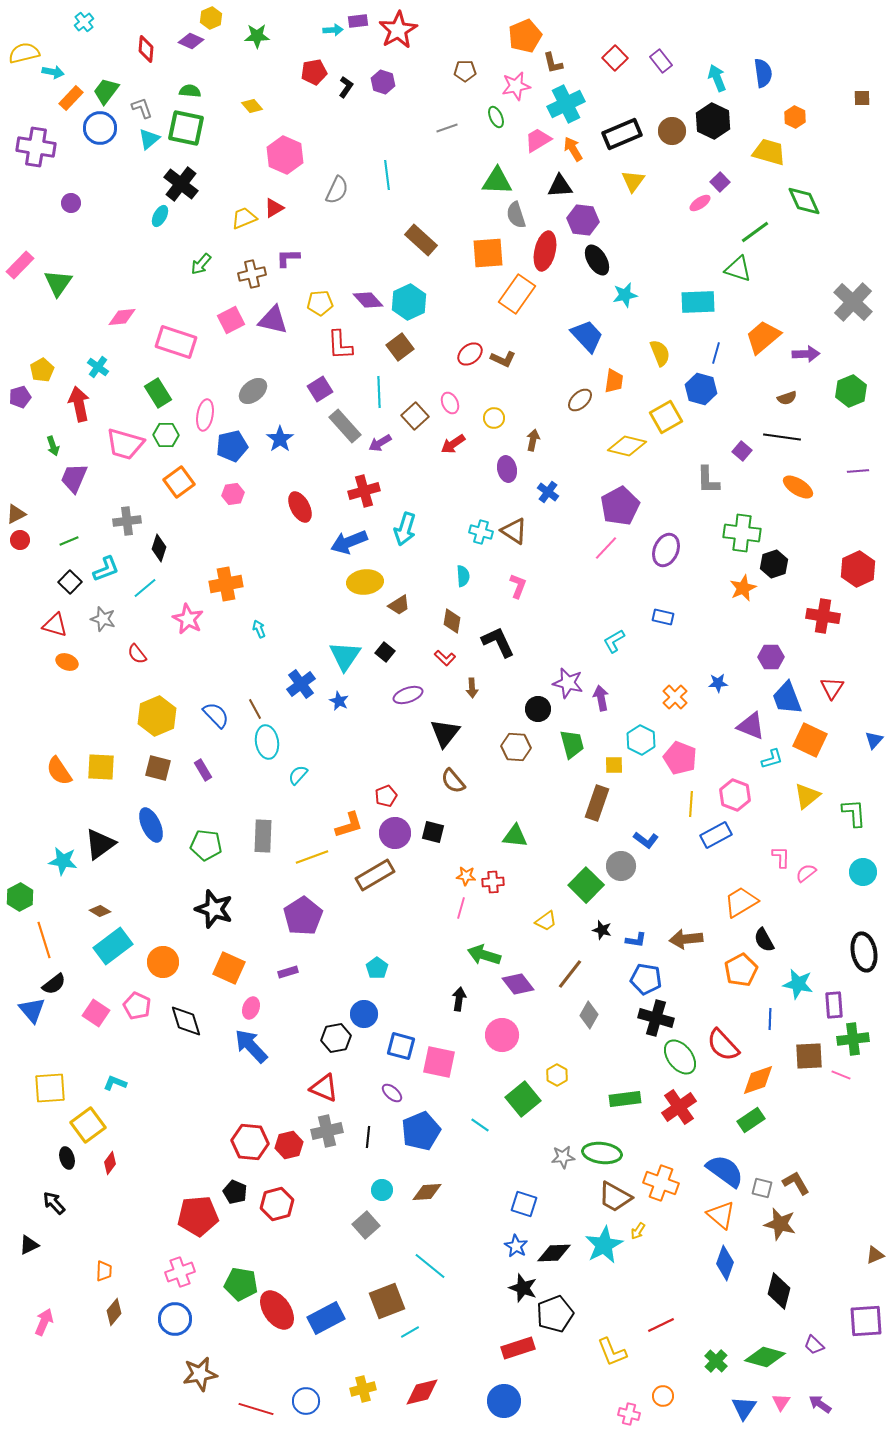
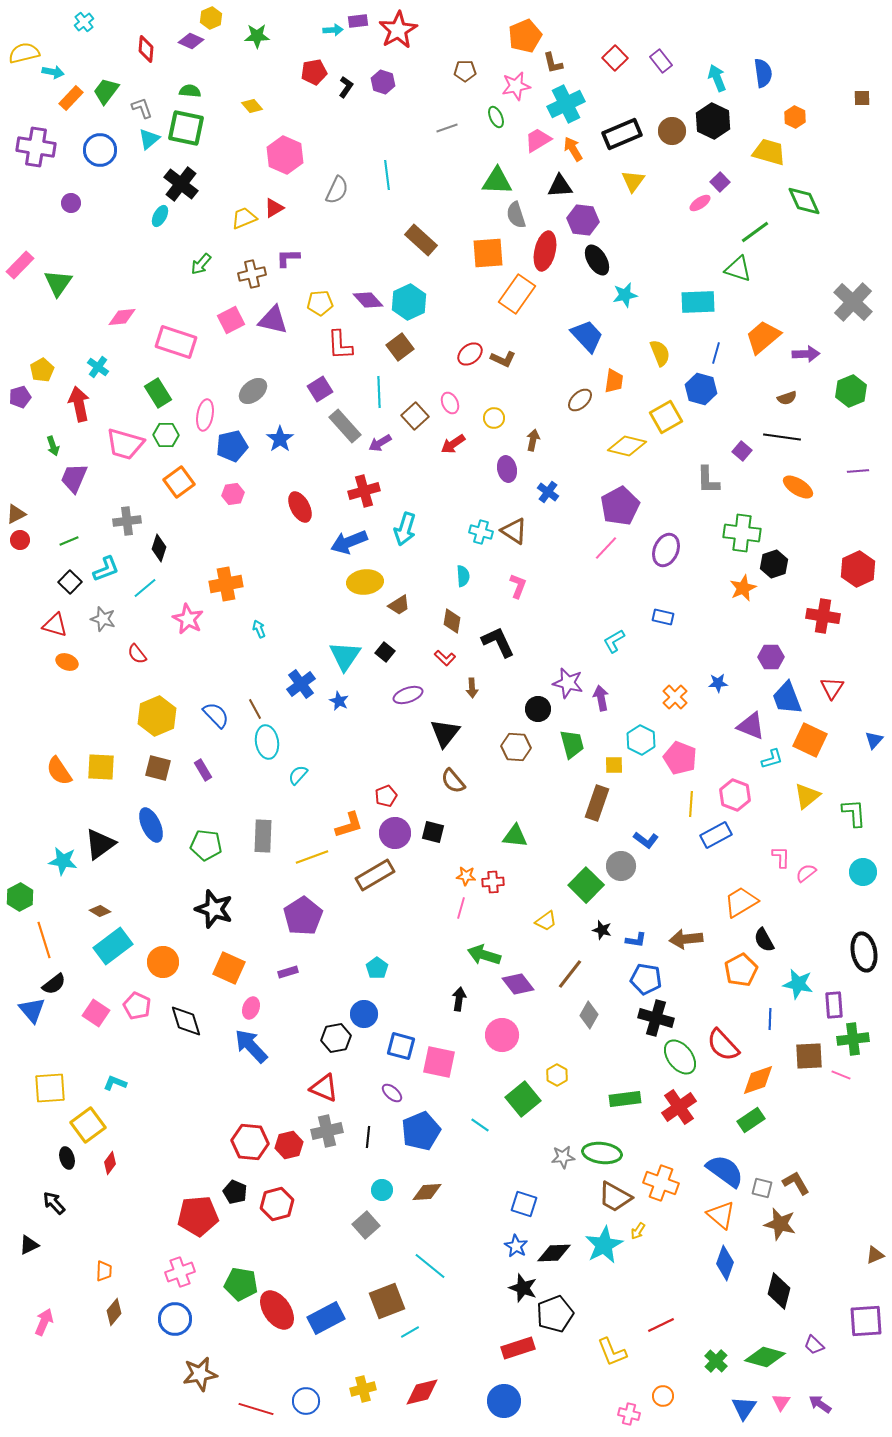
blue circle at (100, 128): moved 22 px down
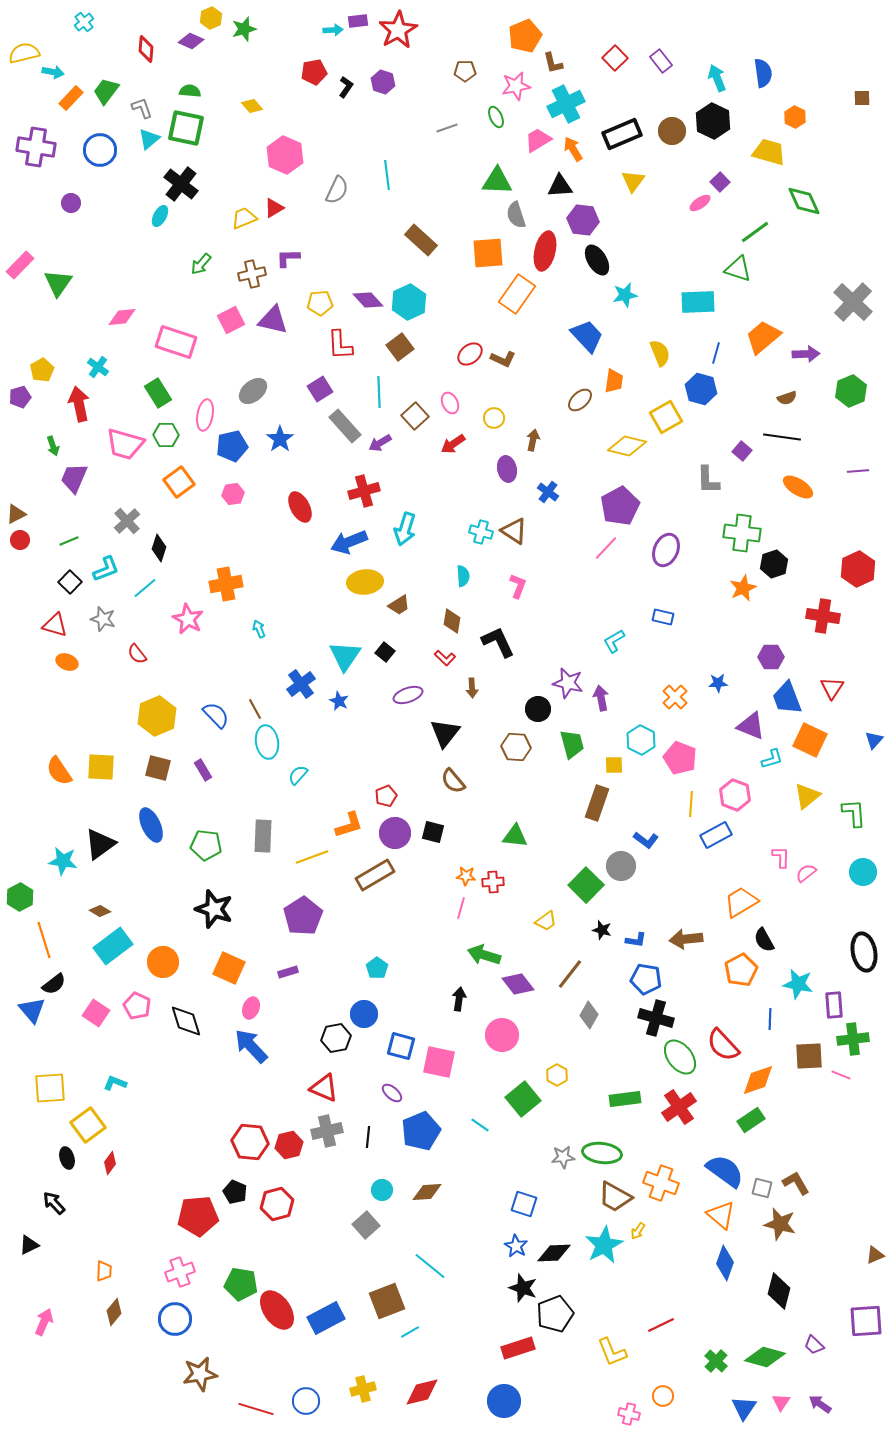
green star at (257, 36): moved 13 px left, 7 px up; rotated 15 degrees counterclockwise
gray cross at (127, 521): rotated 36 degrees counterclockwise
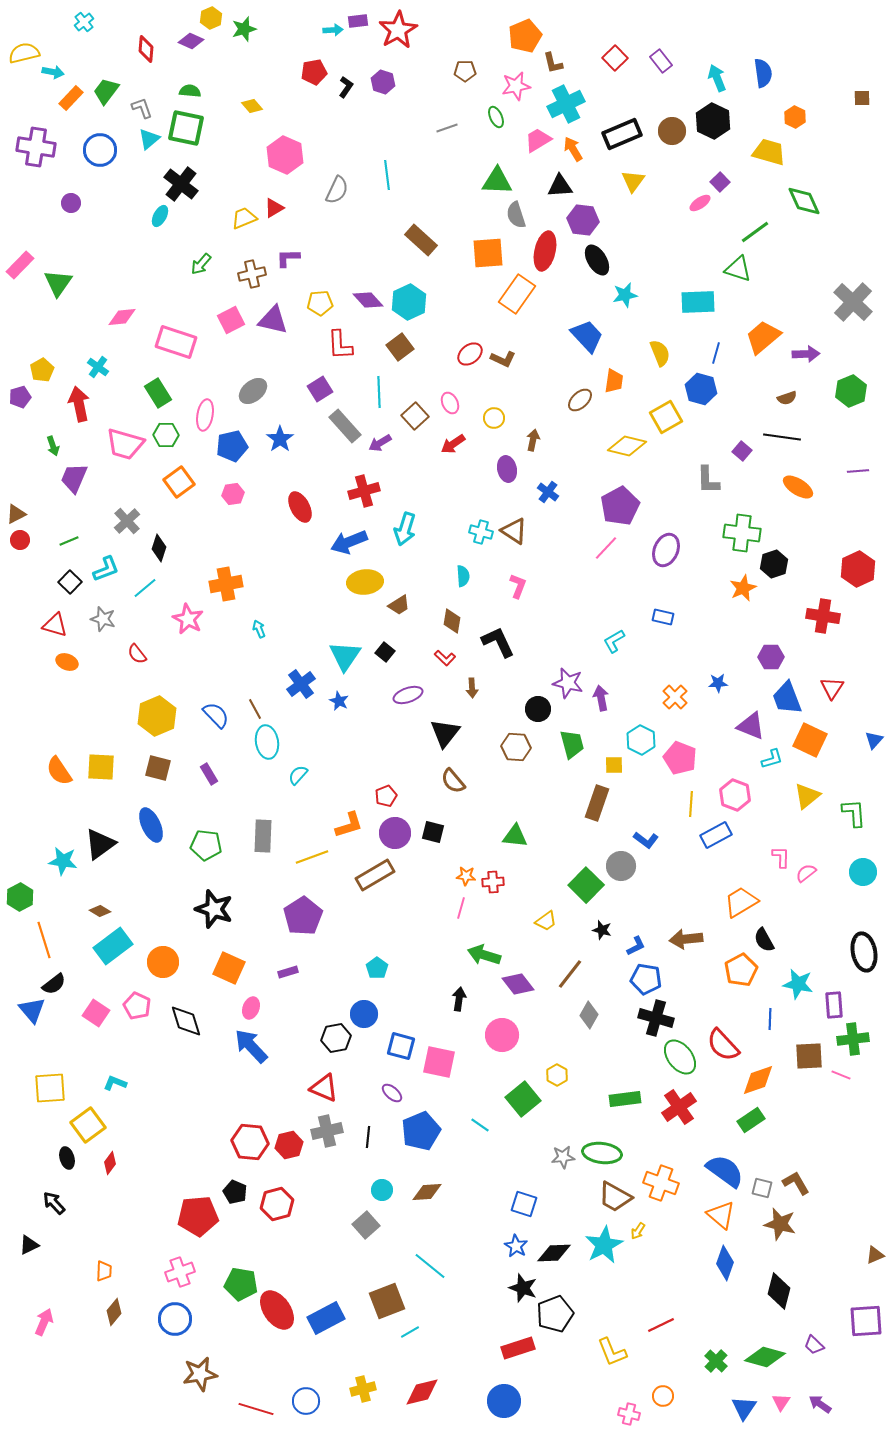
purple rectangle at (203, 770): moved 6 px right, 4 px down
blue L-shape at (636, 940): moved 6 px down; rotated 35 degrees counterclockwise
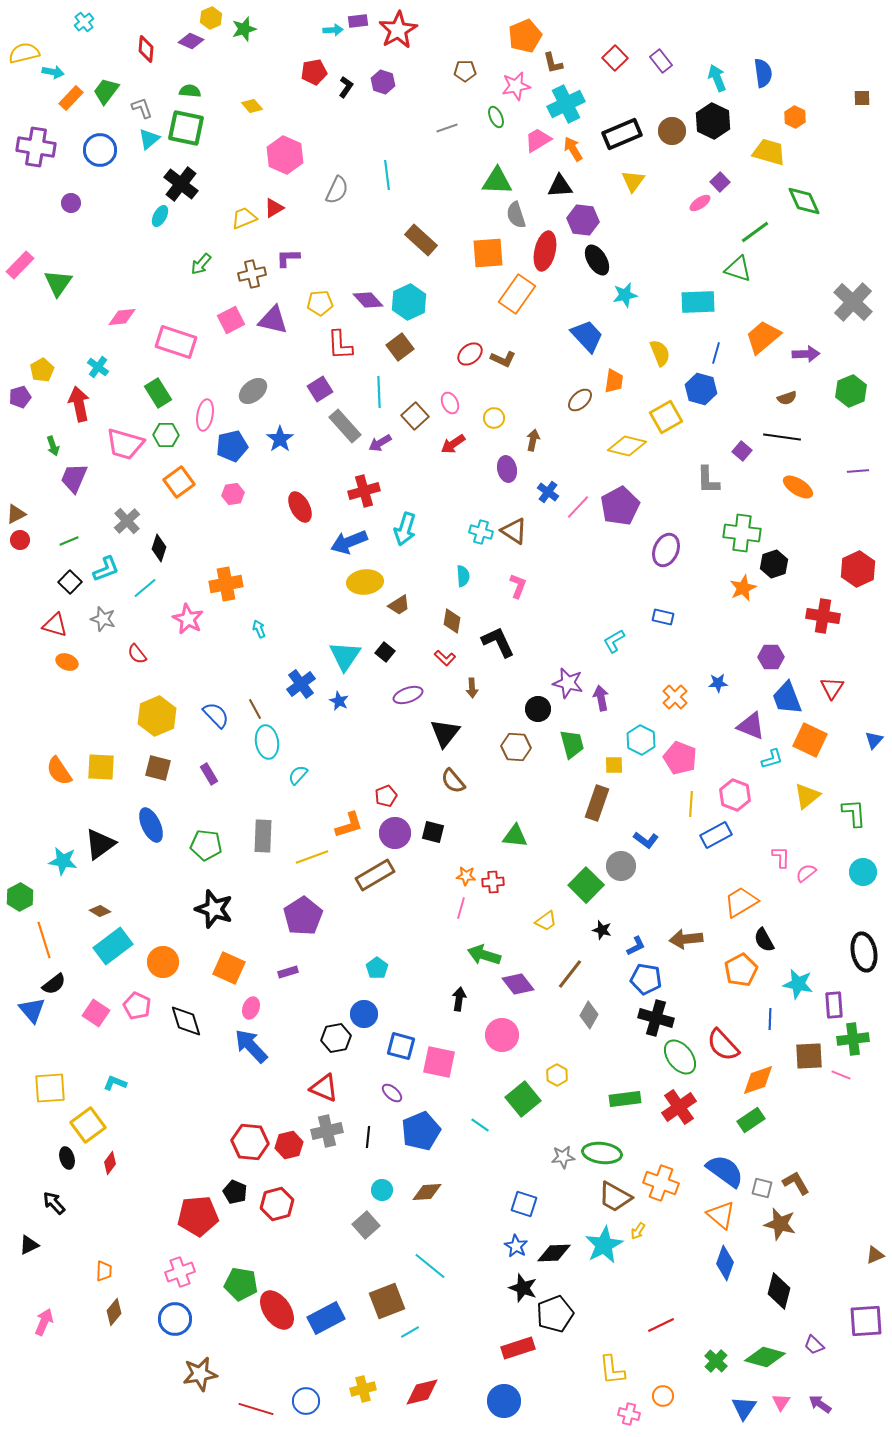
pink line at (606, 548): moved 28 px left, 41 px up
yellow L-shape at (612, 1352): moved 18 px down; rotated 16 degrees clockwise
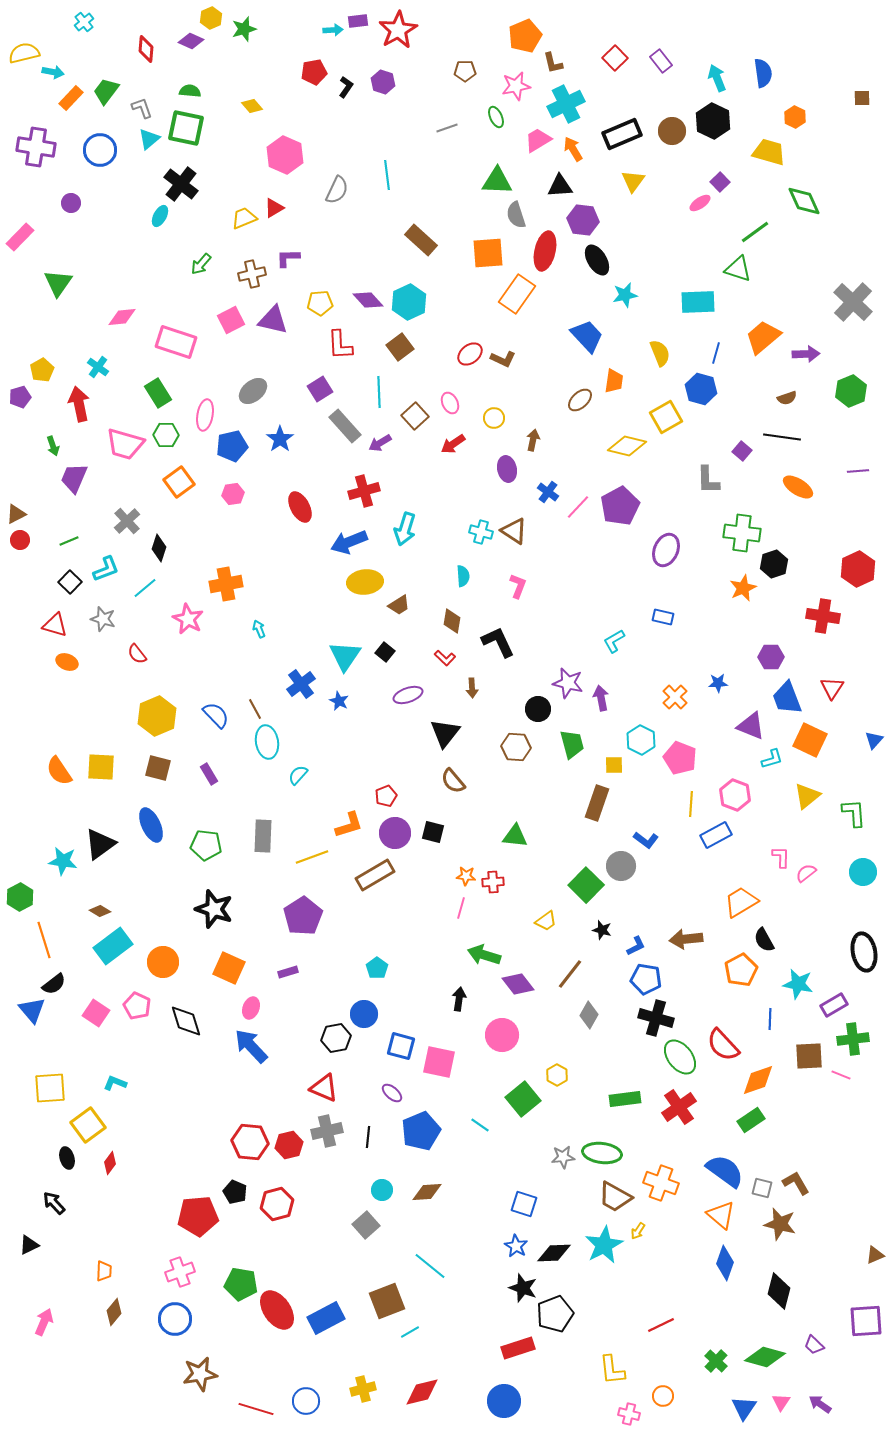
pink rectangle at (20, 265): moved 28 px up
purple rectangle at (834, 1005): rotated 64 degrees clockwise
